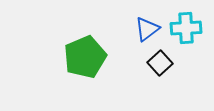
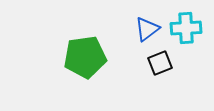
green pentagon: rotated 15 degrees clockwise
black square: rotated 20 degrees clockwise
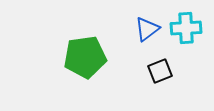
black square: moved 8 px down
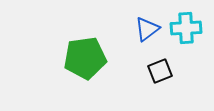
green pentagon: moved 1 px down
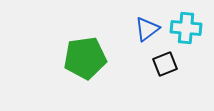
cyan cross: rotated 8 degrees clockwise
black square: moved 5 px right, 7 px up
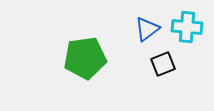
cyan cross: moved 1 px right, 1 px up
black square: moved 2 px left
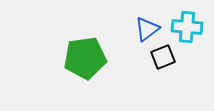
black square: moved 7 px up
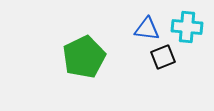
blue triangle: rotated 44 degrees clockwise
green pentagon: moved 1 px left, 1 px up; rotated 18 degrees counterclockwise
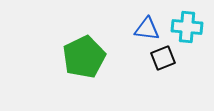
black square: moved 1 px down
